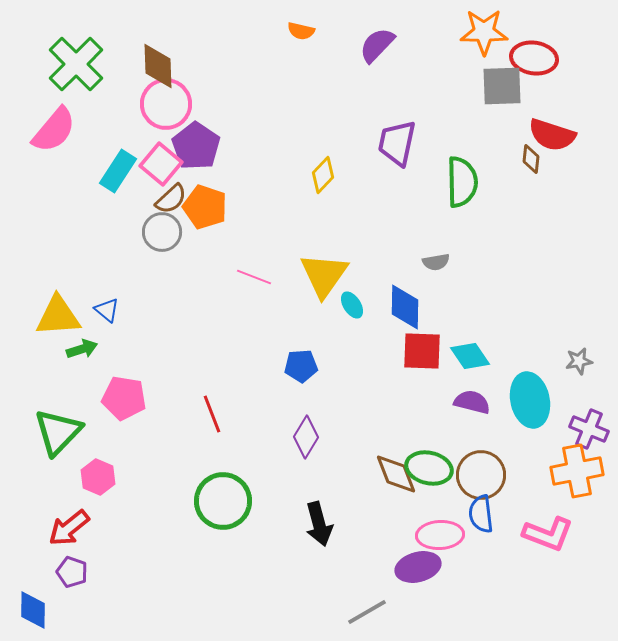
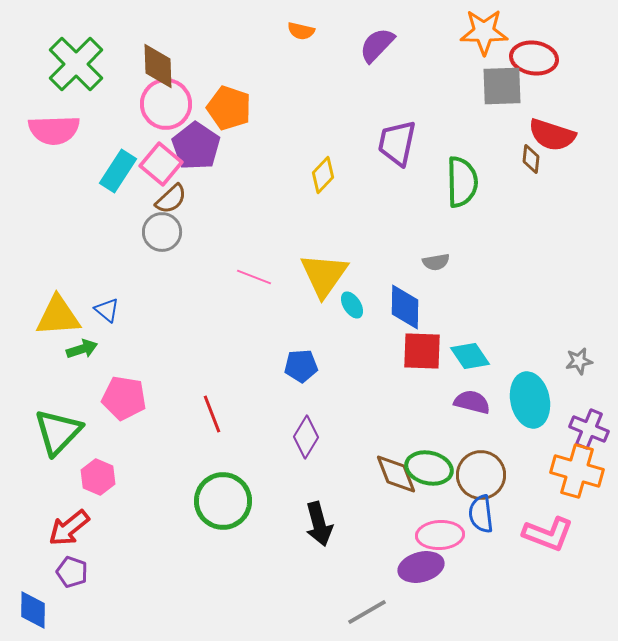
pink semicircle at (54, 130): rotated 48 degrees clockwise
orange pentagon at (205, 207): moved 24 px right, 99 px up
orange cross at (577, 471): rotated 27 degrees clockwise
purple ellipse at (418, 567): moved 3 px right
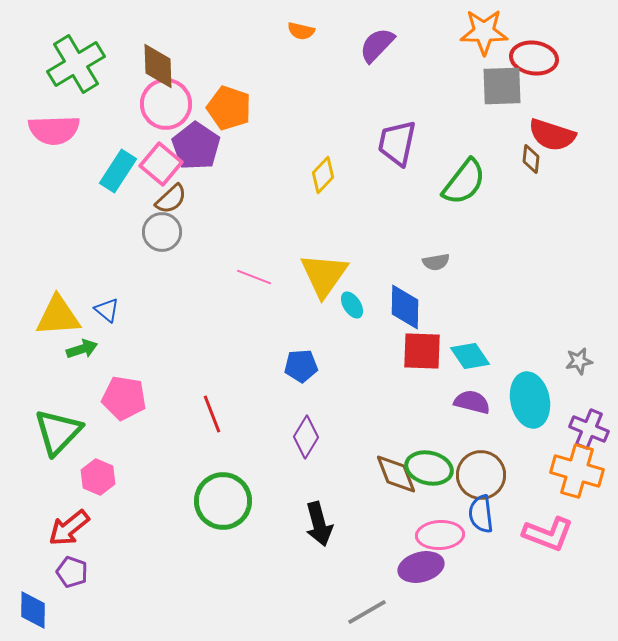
green cross at (76, 64): rotated 14 degrees clockwise
green semicircle at (462, 182): moved 2 px right; rotated 39 degrees clockwise
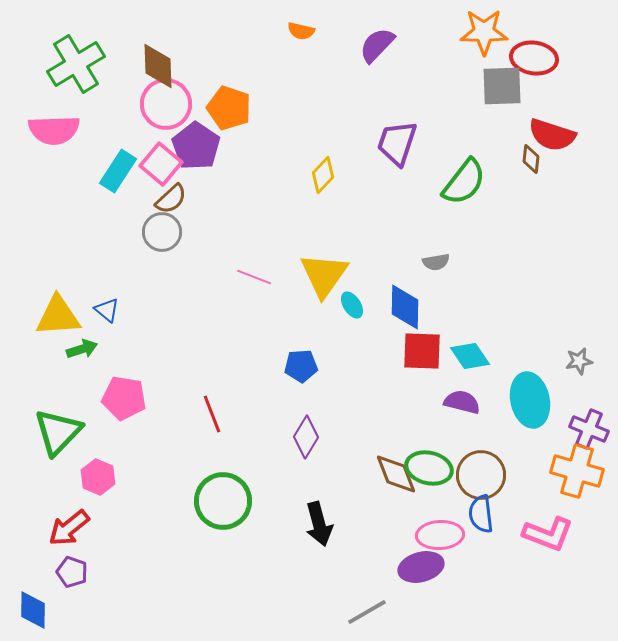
purple trapezoid at (397, 143): rotated 6 degrees clockwise
purple semicircle at (472, 402): moved 10 px left
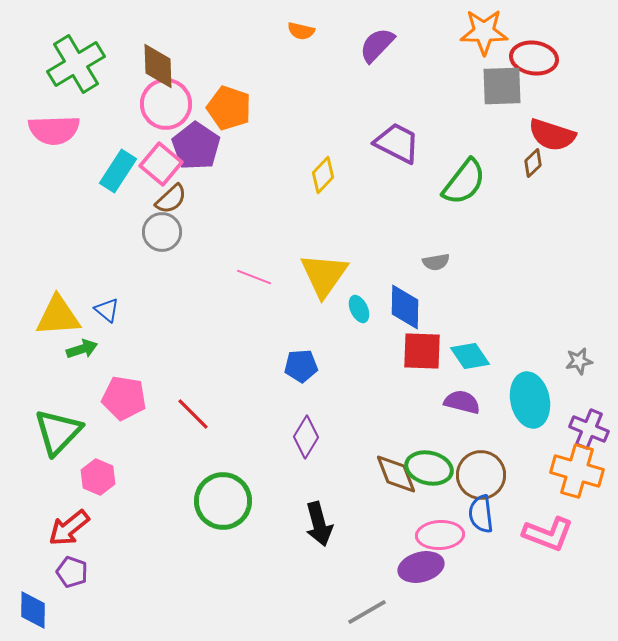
purple trapezoid at (397, 143): rotated 99 degrees clockwise
brown diamond at (531, 159): moved 2 px right, 4 px down; rotated 40 degrees clockwise
cyan ellipse at (352, 305): moved 7 px right, 4 px down; rotated 8 degrees clockwise
red line at (212, 414): moved 19 px left; rotated 24 degrees counterclockwise
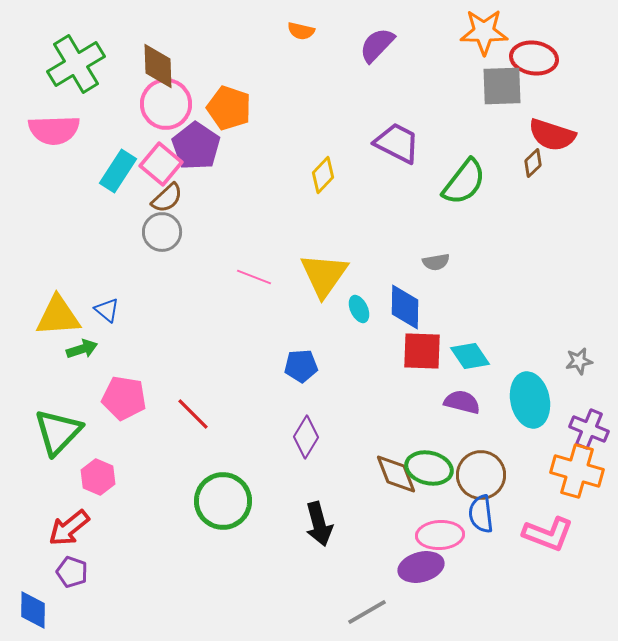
brown semicircle at (171, 199): moved 4 px left, 1 px up
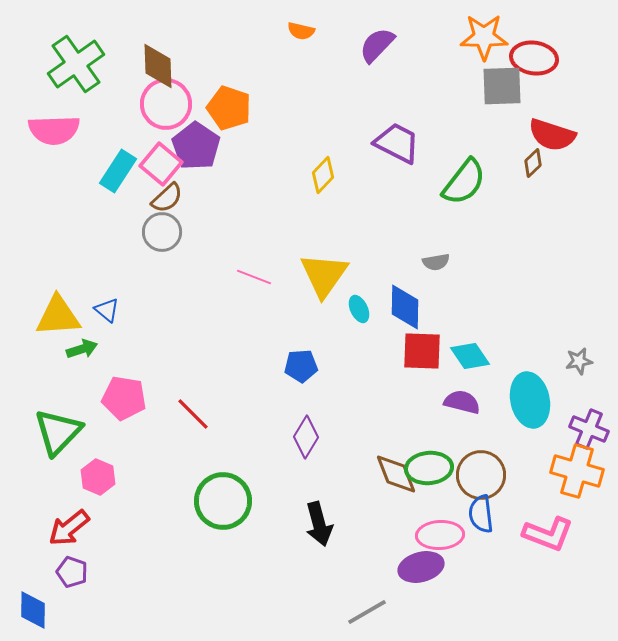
orange star at (484, 32): moved 5 px down
green cross at (76, 64): rotated 4 degrees counterclockwise
green ellipse at (429, 468): rotated 18 degrees counterclockwise
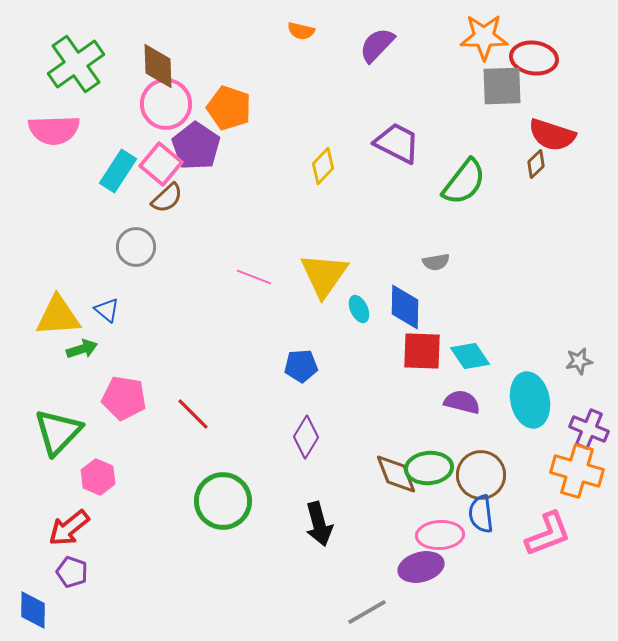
brown diamond at (533, 163): moved 3 px right, 1 px down
yellow diamond at (323, 175): moved 9 px up
gray circle at (162, 232): moved 26 px left, 15 px down
pink L-shape at (548, 534): rotated 42 degrees counterclockwise
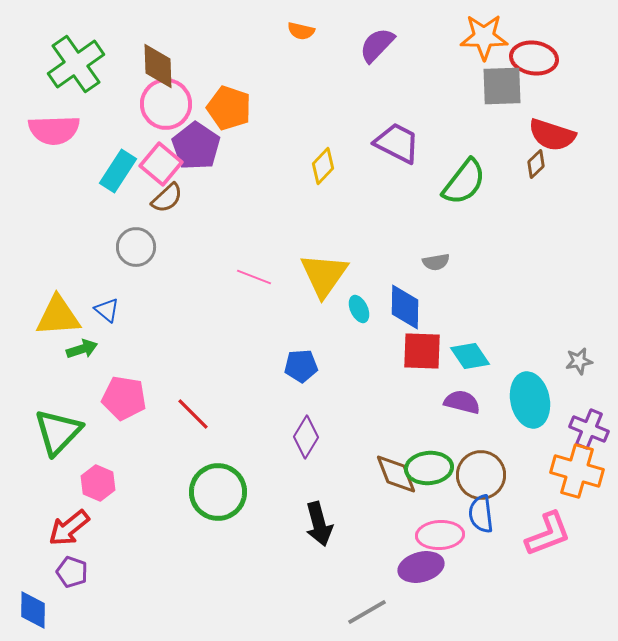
pink hexagon at (98, 477): moved 6 px down
green circle at (223, 501): moved 5 px left, 9 px up
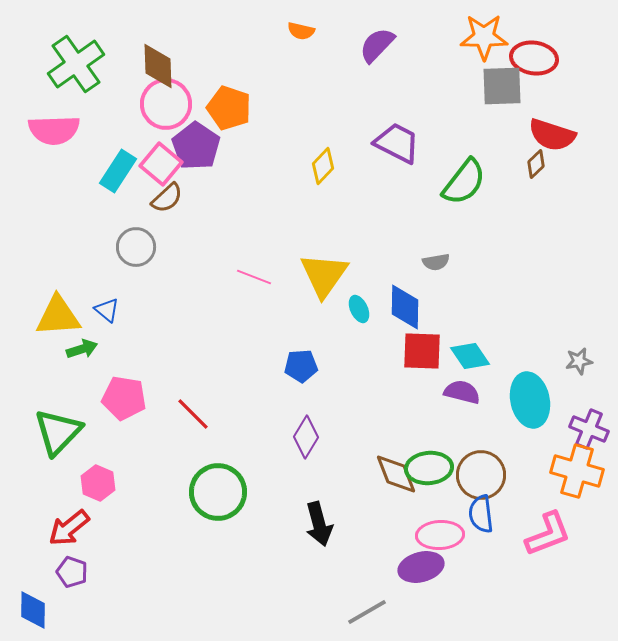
purple semicircle at (462, 402): moved 10 px up
